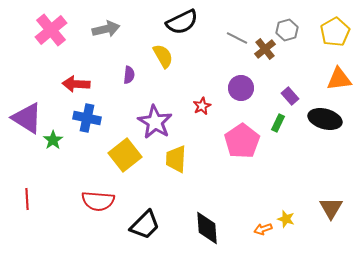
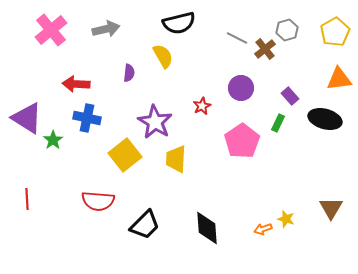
black semicircle: moved 3 px left, 1 px down; rotated 12 degrees clockwise
purple semicircle: moved 2 px up
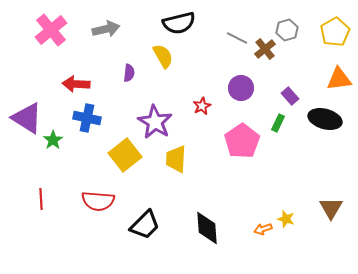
red line: moved 14 px right
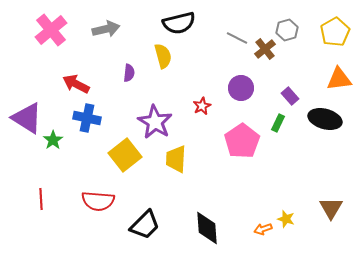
yellow semicircle: rotated 15 degrees clockwise
red arrow: rotated 24 degrees clockwise
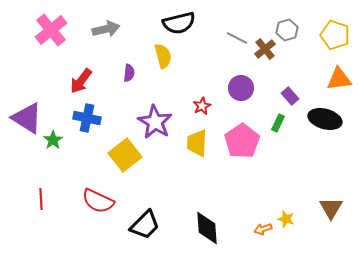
yellow pentagon: moved 3 px down; rotated 24 degrees counterclockwise
red arrow: moved 5 px right, 3 px up; rotated 80 degrees counterclockwise
yellow trapezoid: moved 21 px right, 16 px up
red semicircle: rotated 20 degrees clockwise
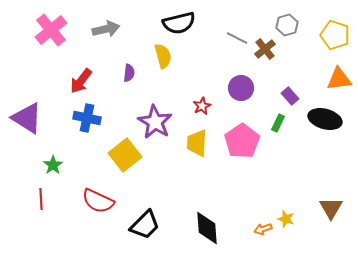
gray hexagon: moved 5 px up
green star: moved 25 px down
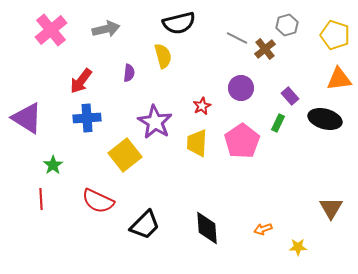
blue cross: rotated 16 degrees counterclockwise
yellow star: moved 12 px right, 28 px down; rotated 18 degrees counterclockwise
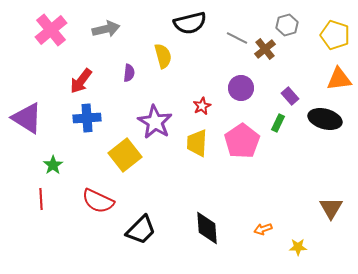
black semicircle: moved 11 px right
black trapezoid: moved 4 px left, 5 px down
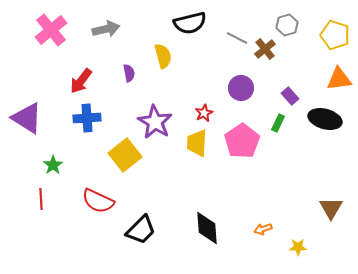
purple semicircle: rotated 18 degrees counterclockwise
red star: moved 2 px right, 7 px down
